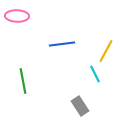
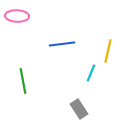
yellow line: moved 2 px right; rotated 15 degrees counterclockwise
cyan line: moved 4 px left, 1 px up; rotated 48 degrees clockwise
gray rectangle: moved 1 px left, 3 px down
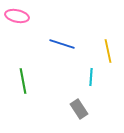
pink ellipse: rotated 10 degrees clockwise
blue line: rotated 25 degrees clockwise
yellow line: rotated 25 degrees counterclockwise
cyan line: moved 4 px down; rotated 18 degrees counterclockwise
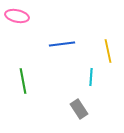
blue line: rotated 25 degrees counterclockwise
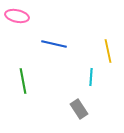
blue line: moved 8 px left; rotated 20 degrees clockwise
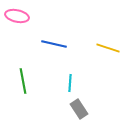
yellow line: moved 3 px up; rotated 60 degrees counterclockwise
cyan line: moved 21 px left, 6 px down
